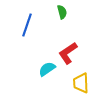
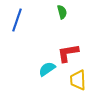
blue line: moved 10 px left, 5 px up
red L-shape: rotated 25 degrees clockwise
yellow trapezoid: moved 3 px left, 3 px up
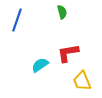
cyan semicircle: moved 7 px left, 4 px up
yellow trapezoid: moved 4 px right, 1 px down; rotated 20 degrees counterclockwise
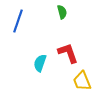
blue line: moved 1 px right, 1 px down
red L-shape: rotated 80 degrees clockwise
cyan semicircle: moved 2 px up; rotated 36 degrees counterclockwise
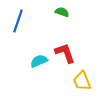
green semicircle: rotated 56 degrees counterclockwise
red L-shape: moved 3 px left
cyan semicircle: moved 1 px left, 2 px up; rotated 48 degrees clockwise
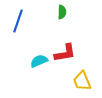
green semicircle: rotated 72 degrees clockwise
red L-shape: rotated 100 degrees clockwise
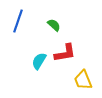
green semicircle: moved 8 px left, 13 px down; rotated 48 degrees counterclockwise
cyan semicircle: rotated 36 degrees counterclockwise
yellow trapezoid: moved 1 px right, 1 px up
